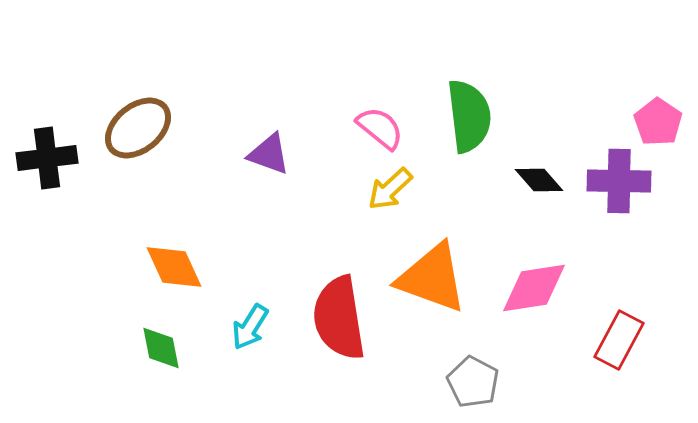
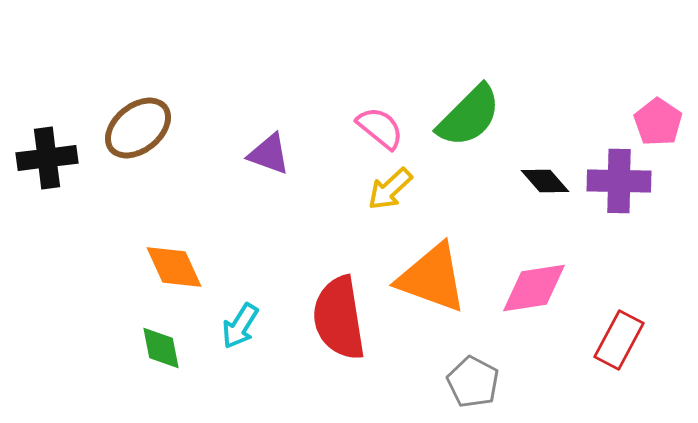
green semicircle: rotated 52 degrees clockwise
black diamond: moved 6 px right, 1 px down
cyan arrow: moved 10 px left, 1 px up
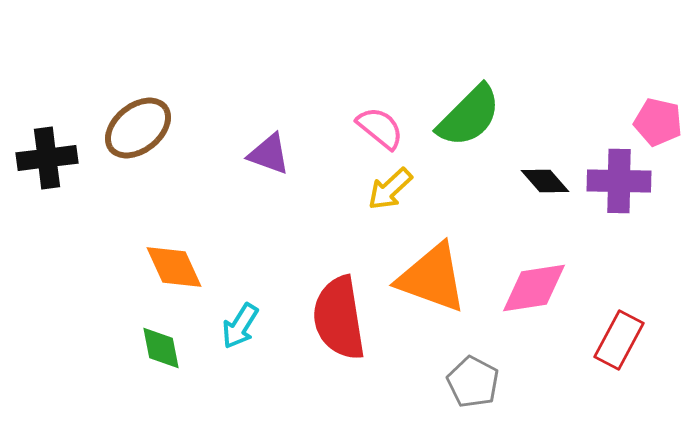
pink pentagon: rotated 21 degrees counterclockwise
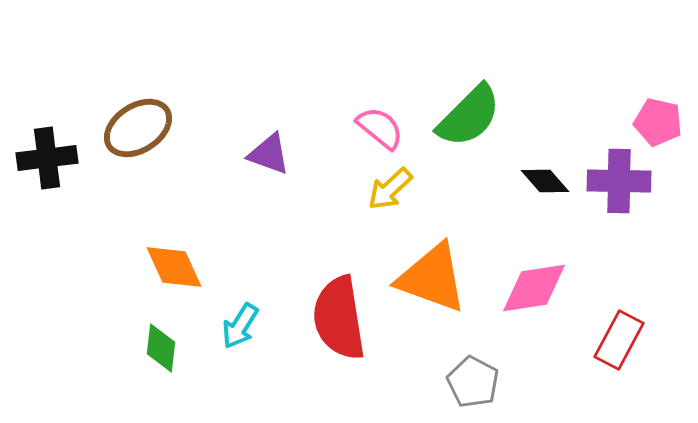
brown ellipse: rotated 6 degrees clockwise
green diamond: rotated 18 degrees clockwise
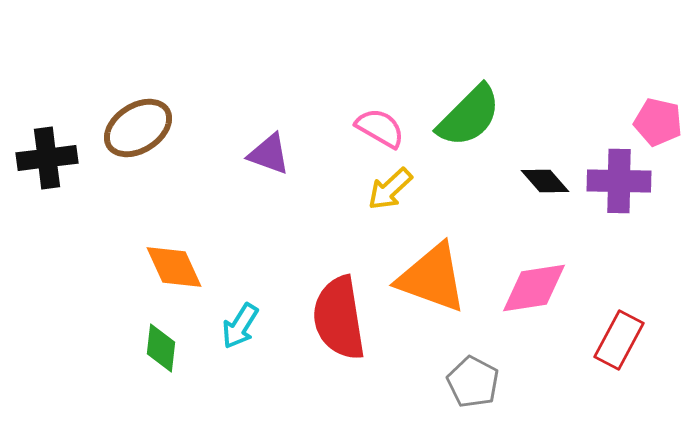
pink semicircle: rotated 9 degrees counterclockwise
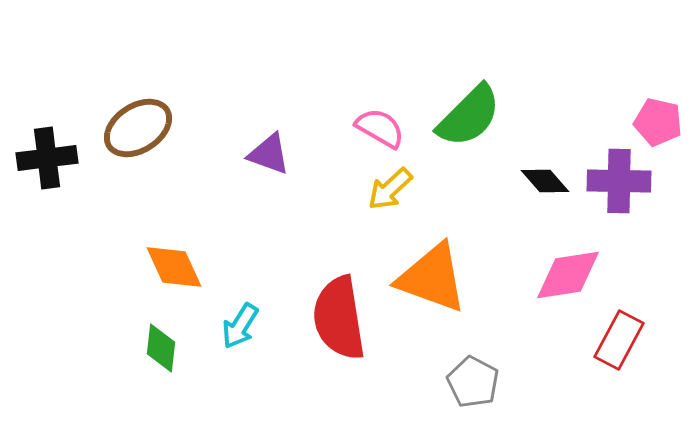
pink diamond: moved 34 px right, 13 px up
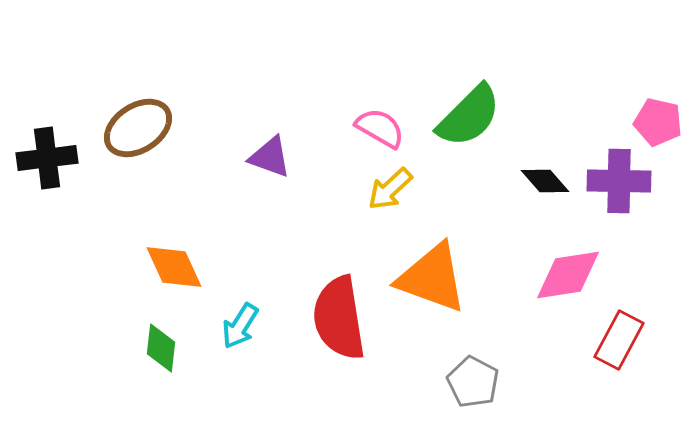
purple triangle: moved 1 px right, 3 px down
